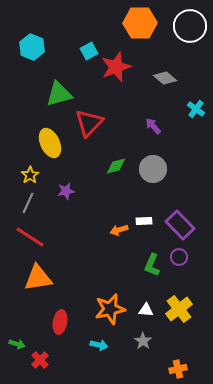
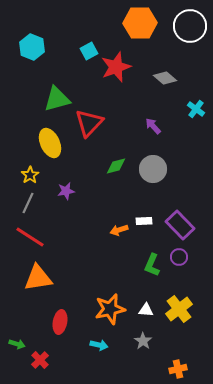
green triangle: moved 2 px left, 5 px down
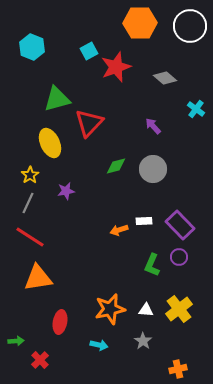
green arrow: moved 1 px left, 3 px up; rotated 21 degrees counterclockwise
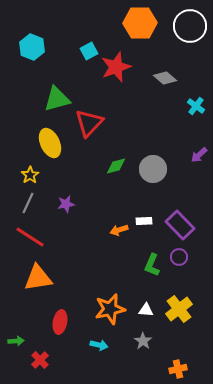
cyan cross: moved 3 px up
purple arrow: moved 46 px right, 29 px down; rotated 90 degrees counterclockwise
purple star: moved 13 px down
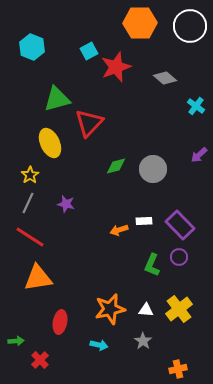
purple star: rotated 24 degrees clockwise
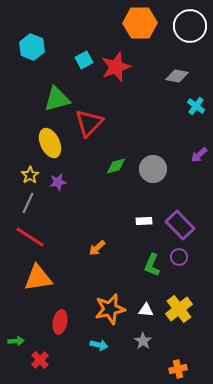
cyan square: moved 5 px left, 9 px down
gray diamond: moved 12 px right, 2 px up; rotated 30 degrees counterclockwise
purple star: moved 8 px left, 22 px up; rotated 24 degrees counterclockwise
orange arrow: moved 22 px left, 18 px down; rotated 24 degrees counterclockwise
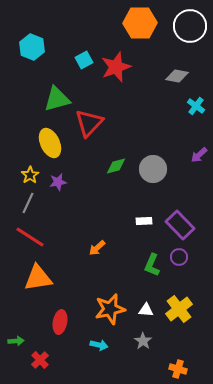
orange cross: rotated 30 degrees clockwise
